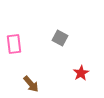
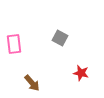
red star: rotated 28 degrees counterclockwise
brown arrow: moved 1 px right, 1 px up
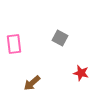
brown arrow: rotated 90 degrees clockwise
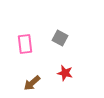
pink rectangle: moved 11 px right
red star: moved 16 px left
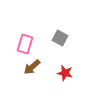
pink rectangle: rotated 24 degrees clockwise
brown arrow: moved 16 px up
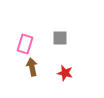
gray square: rotated 28 degrees counterclockwise
brown arrow: rotated 120 degrees clockwise
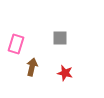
pink rectangle: moved 9 px left
brown arrow: rotated 24 degrees clockwise
